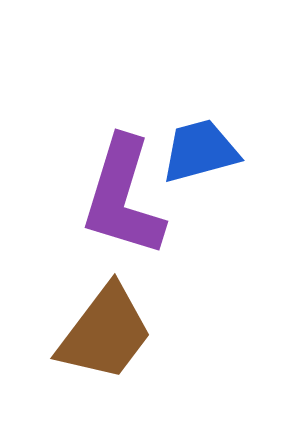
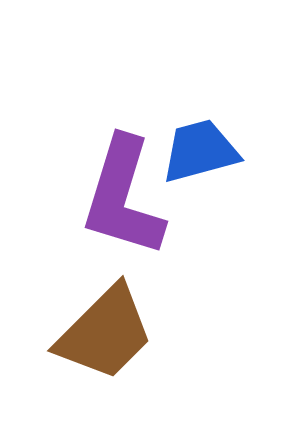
brown trapezoid: rotated 8 degrees clockwise
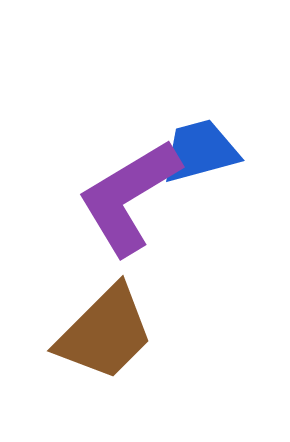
purple L-shape: moved 6 px right; rotated 42 degrees clockwise
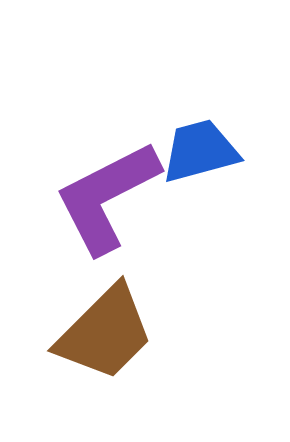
purple L-shape: moved 22 px left; rotated 4 degrees clockwise
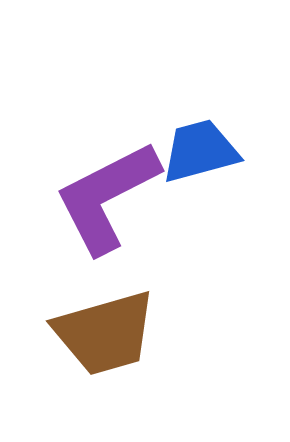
brown trapezoid: rotated 29 degrees clockwise
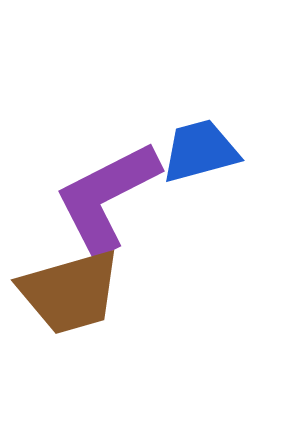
brown trapezoid: moved 35 px left, 41 px up
